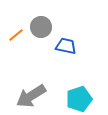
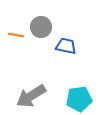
orange line: rotated 49 degrees clockwise
cyan pentagon: rotated 10 degrees clockwise
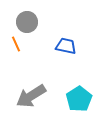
gray circle: moved 14 px left, 5 px up
orange line: moved 9 px down; rotated 56 degrees clockwise
cyan pentagon: rotated 25 degrees counterclockwise
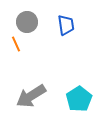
blue trapezoid: moved 21 px up; rotated 70 degrees clockwise
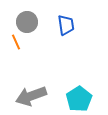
orange line: moved 2 px up
gray arrow: rotated 12 degrees clockwise
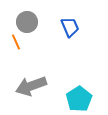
blue trapezoid: moved 4 px right, 2 px down; rotated 15 degrees counterclockwise
gray arrow: moved 10 px up
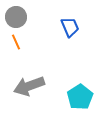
gray circle: moved 11 px left, 5 px up
gray arrow: moved 2 px left
cyan pentagon: moved 1 px right, 2 px up
